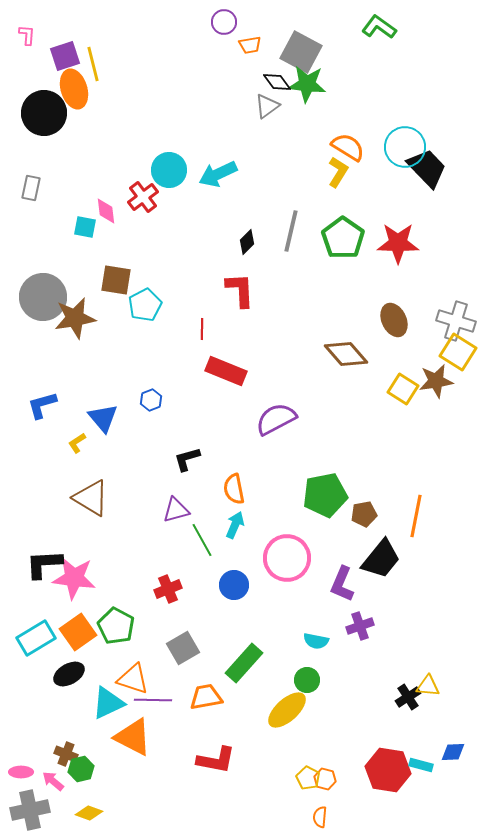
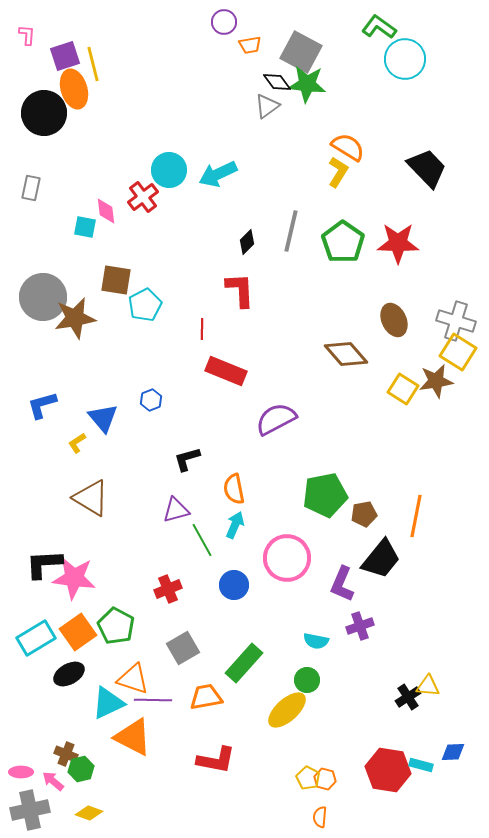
cyan circle at (405, 147): moved 88 px up
green pentagon at (343, 238): moved 4 px down
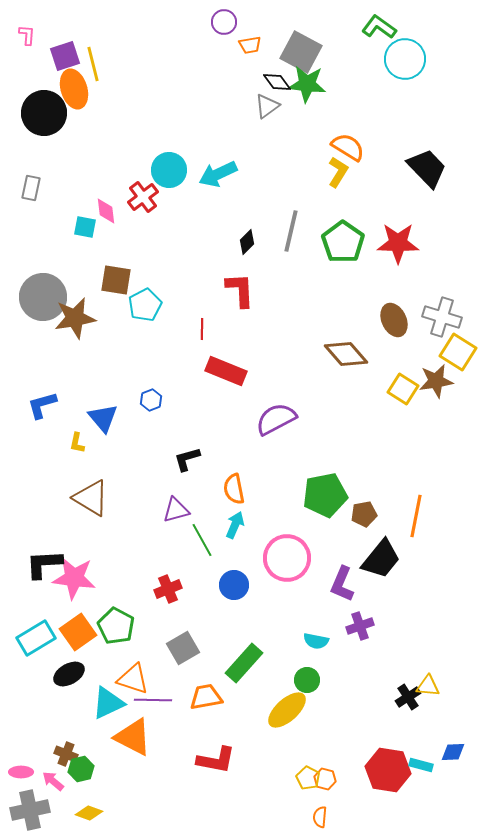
gray cross at (456, 321): moved 14 px left, 4 px up
yellow L-shape at (77, 443): rotated 45 degrees counterclockwise
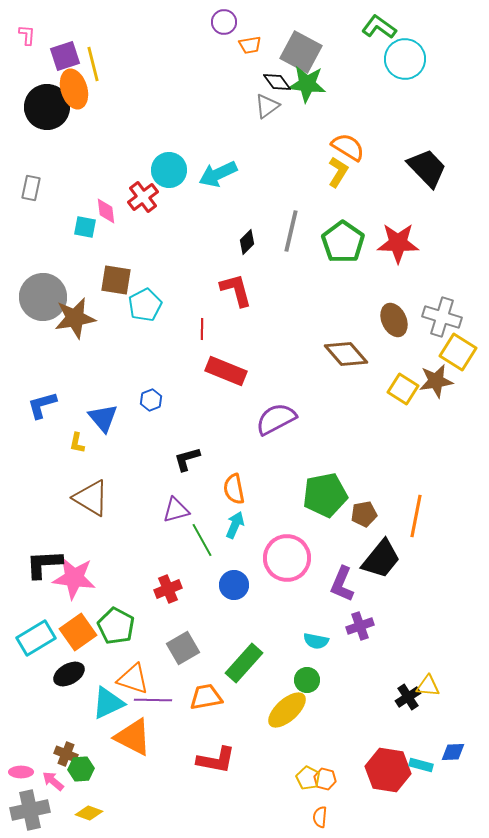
black circle at (44, 113): moved 3 px right, 6 px up
red L-shape at (240, 290): moved 4 px left; rotated 12 degrees counterclockwise
green hexagon at (81, 769): rotated 10 degrees clockwise
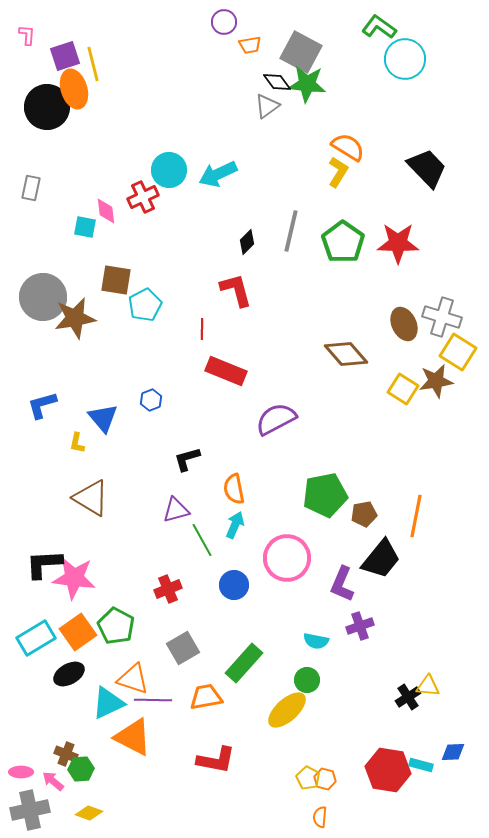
red cross at (143, 197): rotated 12 degrees clockwise
brown ellipse at (394, 320): moved 10 px right, 4 px down
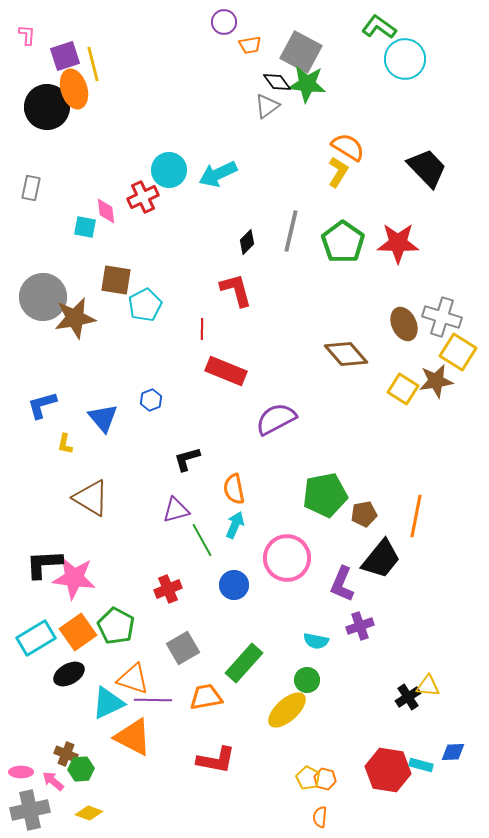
yellow L-shape at (77, 443): moved 12 px left, 1 px down
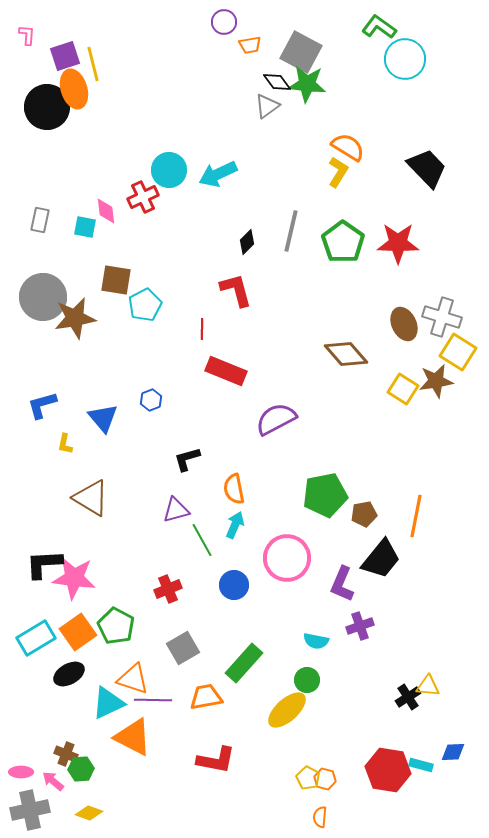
gray rectangle at (31, 188): moved 9 px right, 32 px down
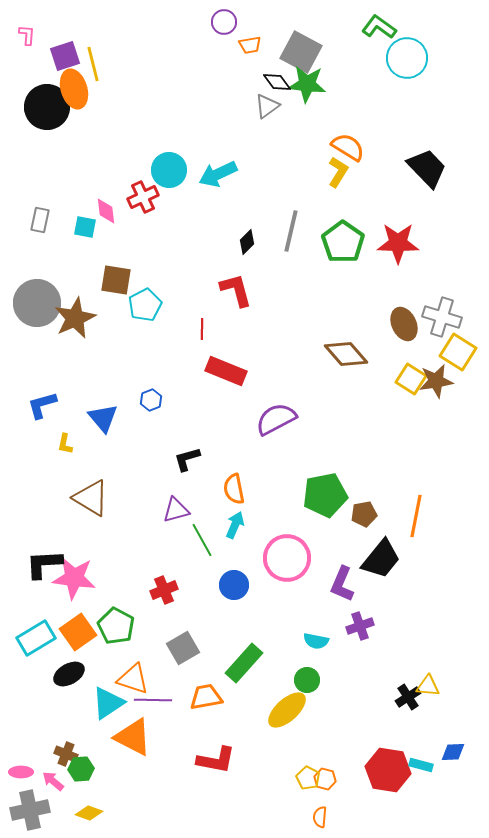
cyan circle at (405, 59): moved 2 px right, 1 px up
gray circle at (43, 297): moved 6 px left, 6 px down
brown star at (75, 318): rotated 15 degrees counterclockwise
yellow square at (403, 389): moved 8 px right, 10 px up
red cross at (168, 589): moved 4 px left, 1 px down
cyan triangle at (108, 703): rotated 9 degrees counterclockwise
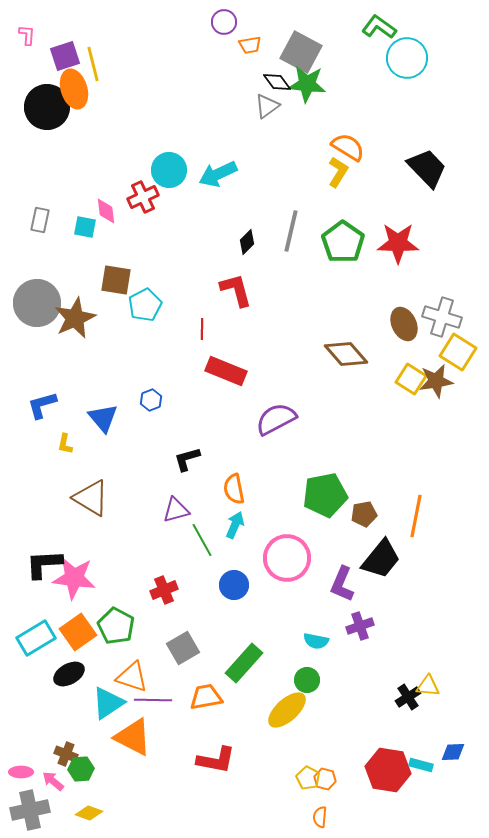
orange triangle at (133, 679): moved 1 px left, 2 px up
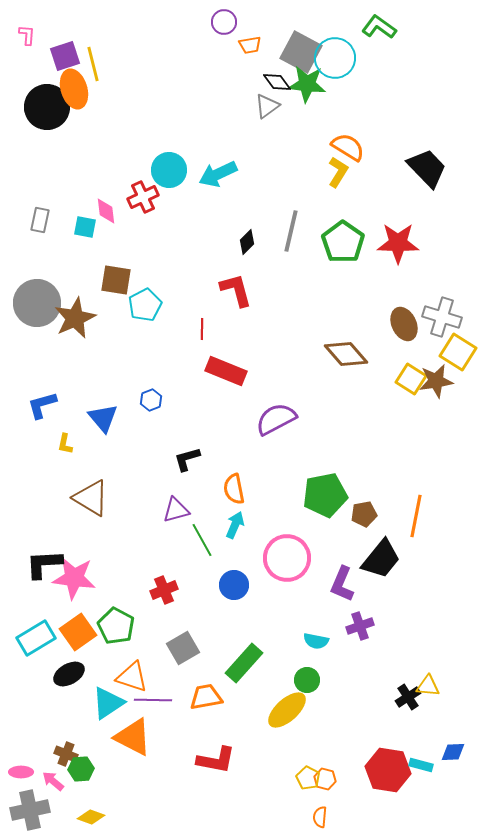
cyan circle at (407, 58): moved 72 px left
yellow diamond at (89, 813): moved 2 px right, 4 px down
